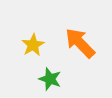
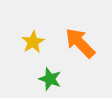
yellow star: moved 3 px up
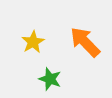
orange arrow: moved 5 px right, 1 px up
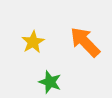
green star: moved 3 px down
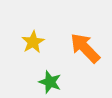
orange arrow: moved 6 px down
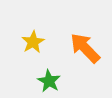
green star: moved 1 px left, 1 px up; rotated 10 degrees clockwise
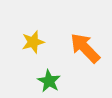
yellow star: rotated 15 degrees clockwise
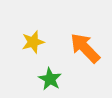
green star: moved 1 px right, 2 px up
